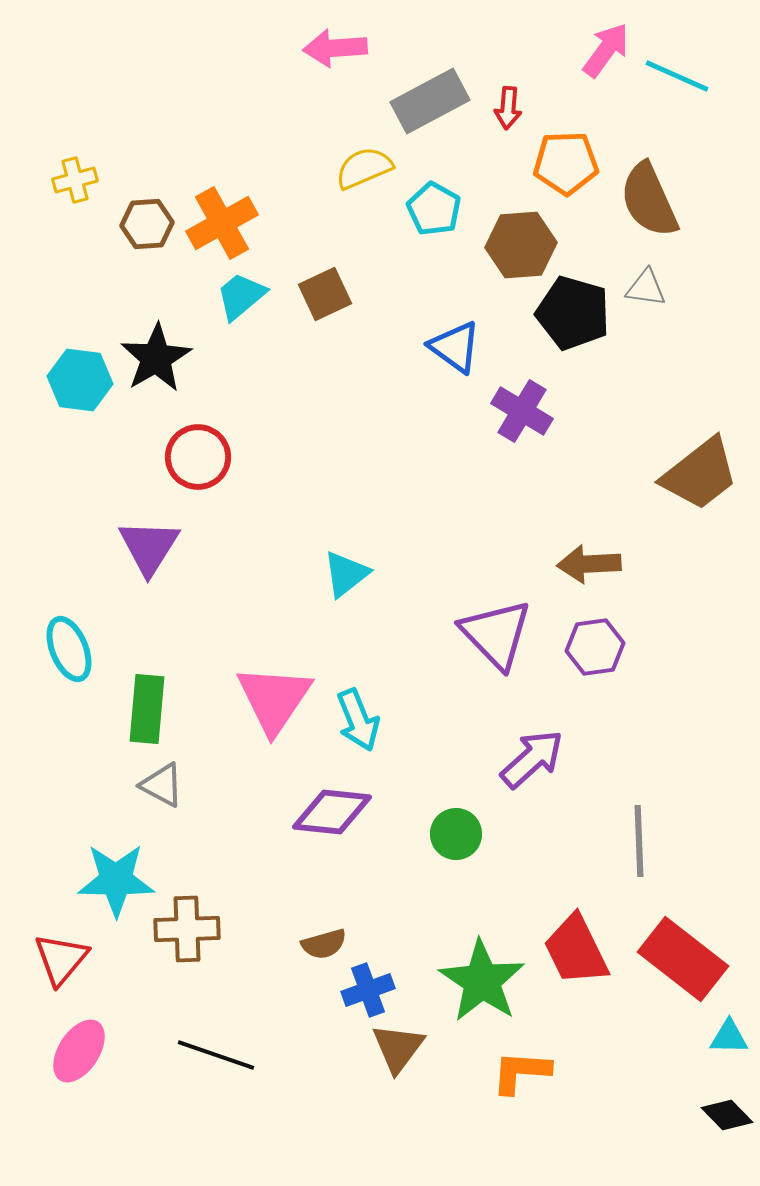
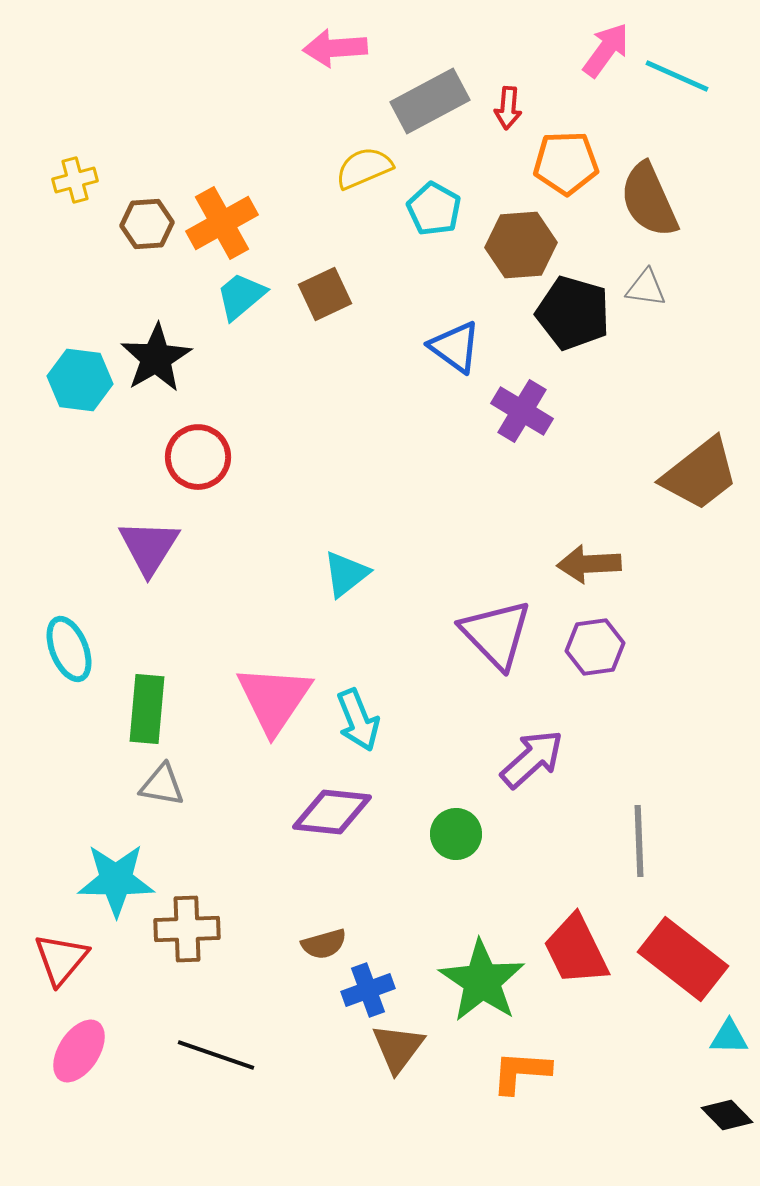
gray triangle at (162, 785): rotated 18 degrees counterclockwise
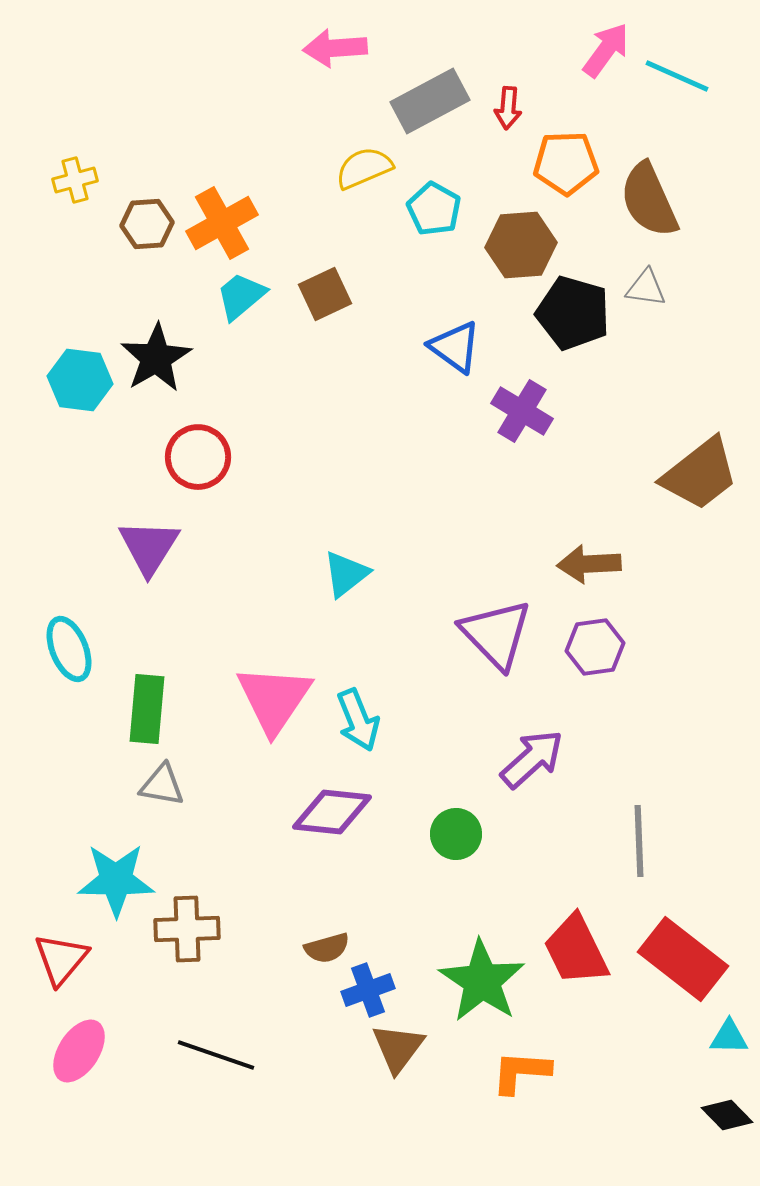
brown semicircle at (324, 944): moved 3 px right, 4 px down
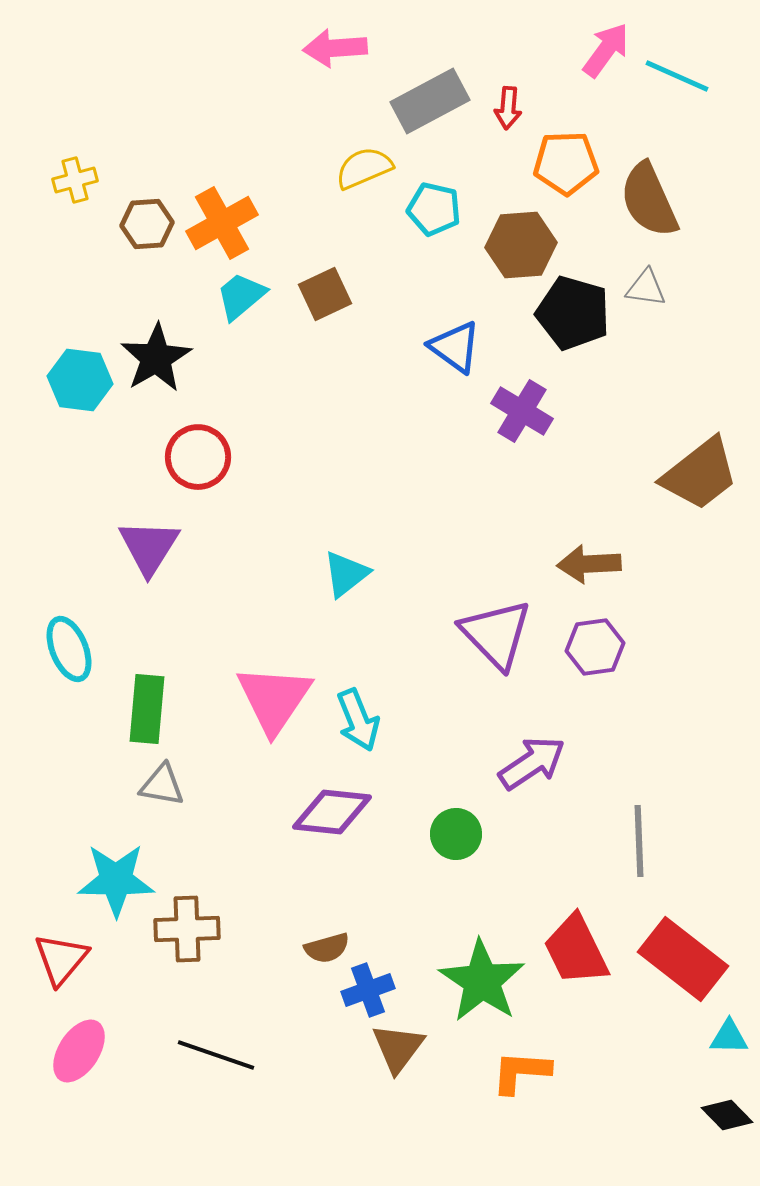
cyan pentagon at (434, 209): rotated 16 degrees counterclockwise
purple arrow at (532, 759): moved 4 px down; rotated 8 degrees clockwise
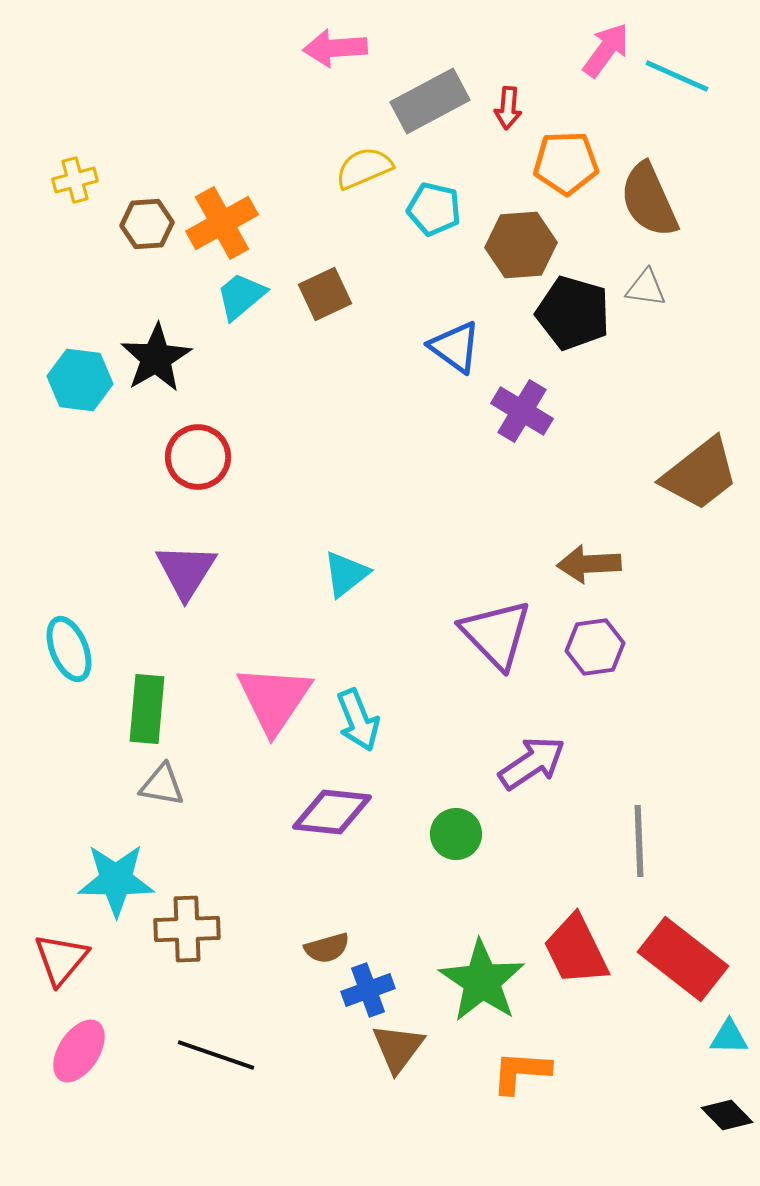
purple triangle at (149, 547): moved 37 px right, 24 px down
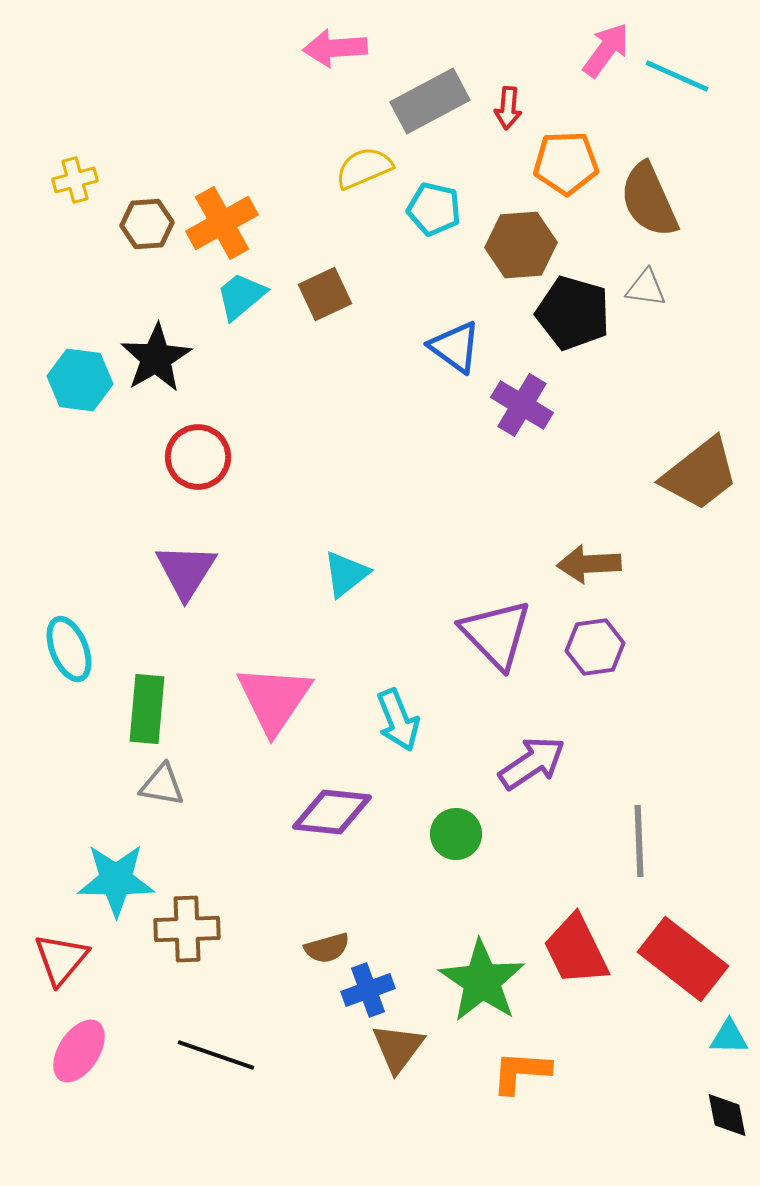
purple cross at (522, 411): moved 6 px up
cyan arrow at (358, 720): moved 40 px right
black diamond at (727, 1115): rotated 33 degrees clockwise
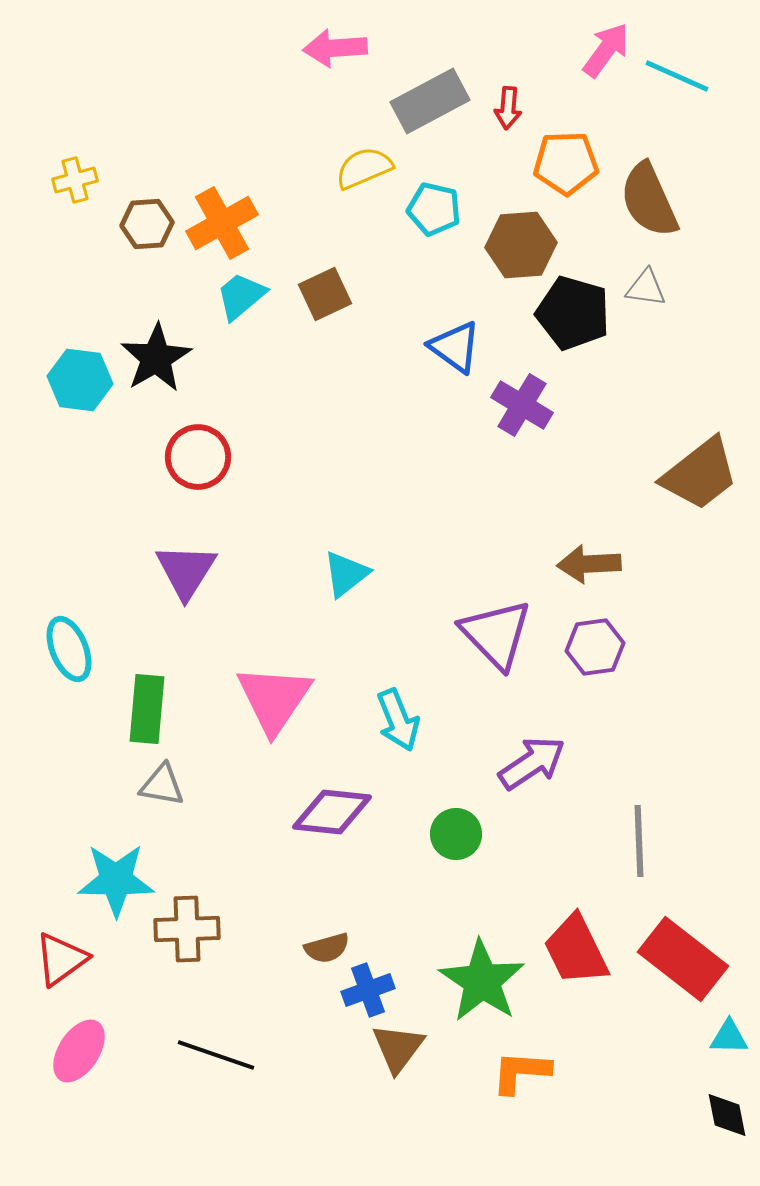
red triangle at (61, 959): rotated 14 degrees clockwise
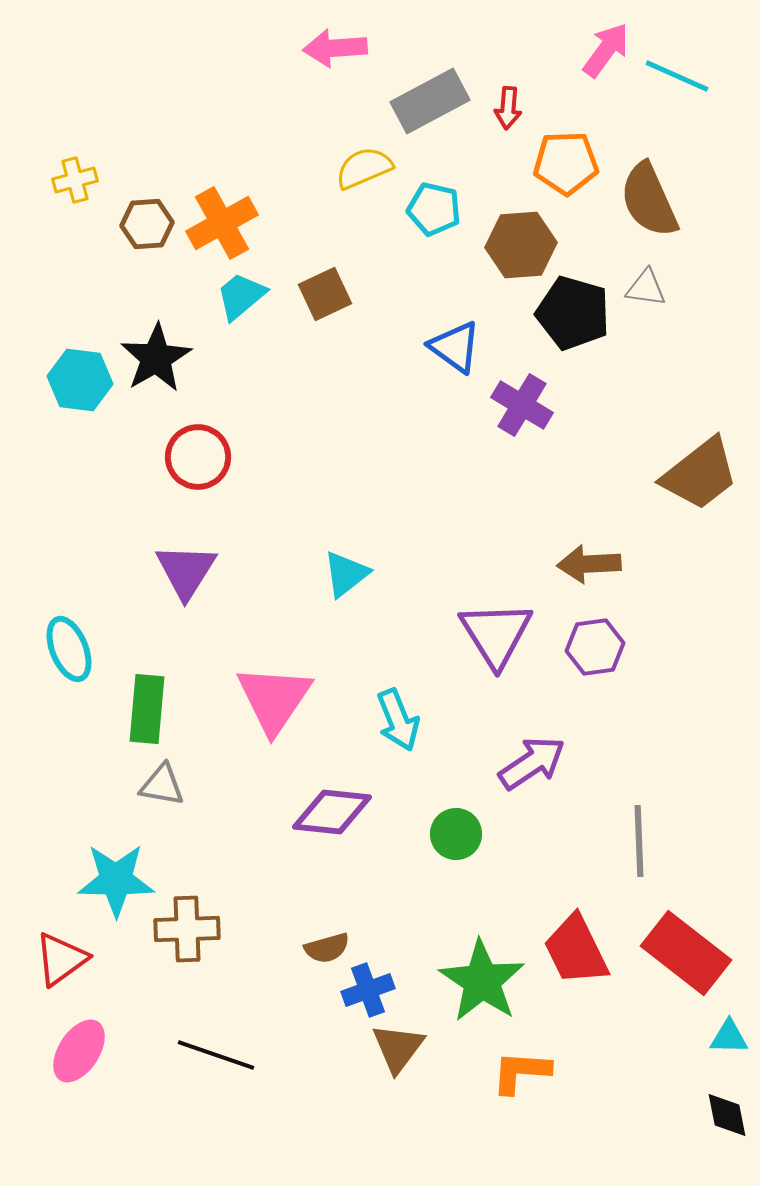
purple triangle at (496, 634): rotated 12 degrees clockwise
red rectangle at (683, 959): moved 3 px right, 6 px up
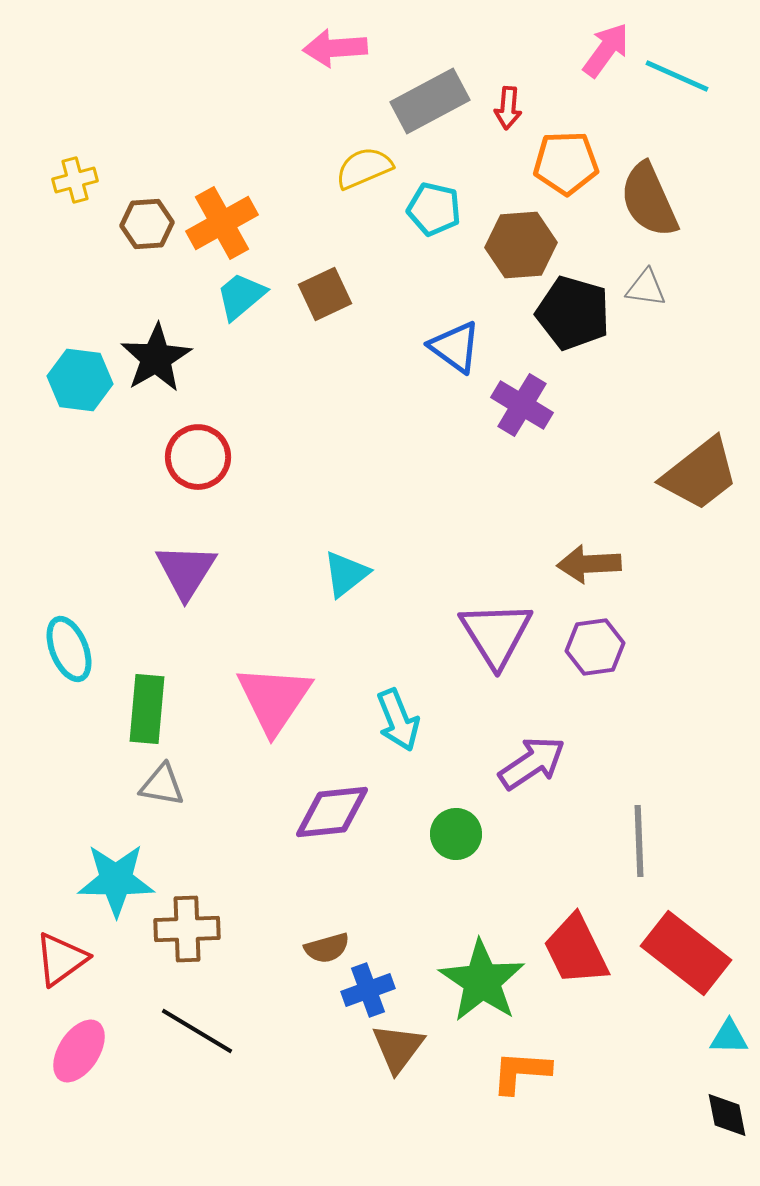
purple diamond at (332, 812): rotated 12 degrees counterclockwise
black line at (216, 1055): moved 19 px left, 24 px up; rotated 12 degrees clockwise
